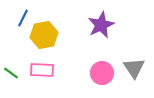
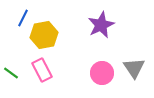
pink rectangle: rotated 60 degrees clockwise
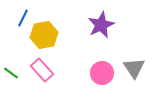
pink rectangle: rotated 15 degrees counterclockwise
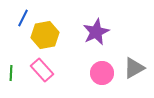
purple star: moved 5 px left, 7 px down
yellow hexagon: moved 1 px right
gray triangle: rotated 35 degrees clockwise
green line: rotated 56 degrees clockwise
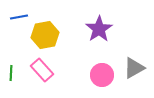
blue line: moved 4 px left, 1 px up; rotated 54 degrees clockwise
purple star: moved 3 px right, 3 px up; rotated 8 degrees counterclockwise
pink circle: moved 2 px down
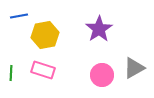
blue line: moved 1 px up
pink rectangle: moved 1 px right; rotated 30 degrees counterclockwise
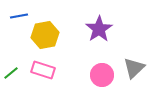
gray triangle: rotated 15 degrees counterclockwise
green line: rotated 49 degrees clockwise
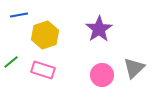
blue line: moved 1 px up
yellow hexagon: rotated 8 degrees counterclockwise
green line: moved 11 px up
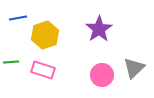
blue line: moved 1 px left, 3 px down
green line: rotated 35 degrees clockwise
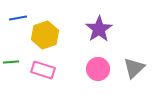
pink circle: moved 4 px left, 6 px up
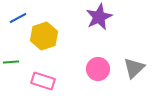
blue line: rotated 18 degrees counterclockwise
purple star: moved 12 px up; rotated 8 degrees clockwise
yellow hexagon: moved 1 px left, 1 px down
pink rectangle: moved 11 px down
